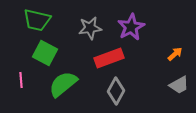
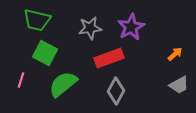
pink line: rotated 21 degrees clockwise
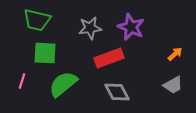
purple star: rotated 20 degrees counterclockwise
green square: rotated 25 degrees counterclockwise
pink line: moved 1 px right, 1 px down
gray trapezoid: moved 6 px left
gray diamond: moved 1 px right, 1 px down; rotated 56 degrees counterclockwise
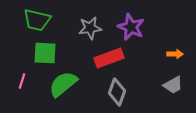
orange arrow: rotated 42 degrees clockwise
gray diamond: rotated 48 degrees clockwise
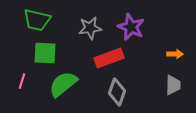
gray trapezoid: rotated 60 degrees counterclockwise
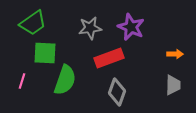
green trapezoid: moved 4 px left, 3 px down; rotated 48 degrees counterclockwise
green semicircle: moved 2 px right, 4 px up; rotated 148 degrees clockwise
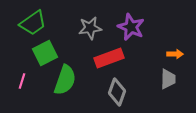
green square: rotated 30 degrees counterclockwise
gray trapezoid: moved 5 px left, 6 px up
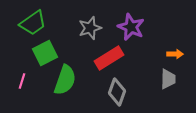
gray star: rotated 10 degrees counterclockwise
red rectangle: rotated 12 degrees counterclockwise
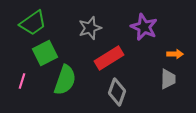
purple star: moved 13 px right
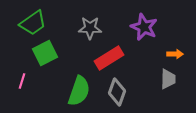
gray star: rotated 20 degrees clockwise
green semicircle: moved 14 px right, 11 px down
